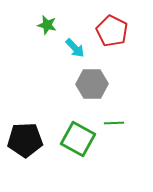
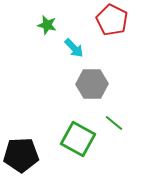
red pentagon: moved 11 px up
cyan arrow: moved 1 px left
green line: rotated 42 degrees clockwise
black pentagon: moved 4 px left, 15 px down
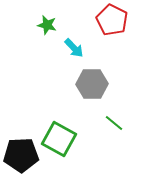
green square: moved 19 px left
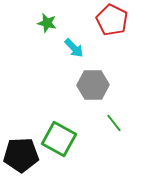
green star: moved 2 px up
gray hexagon: moved 1 px right, 1 px down
green line: rotated 12 degrees clockwise
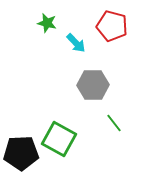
red pentagon: moved 6 px down; rotated 12 degrees counterclockwise
cyan arrow: moved 2 px right, 5 px up
black pentagon: moved 2 px up
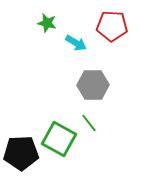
red pentagon: rotated 12 degrees counterclockwise
cyan arrow: rotated 15 degrees counterclockwise
green line: moved 25 px left
